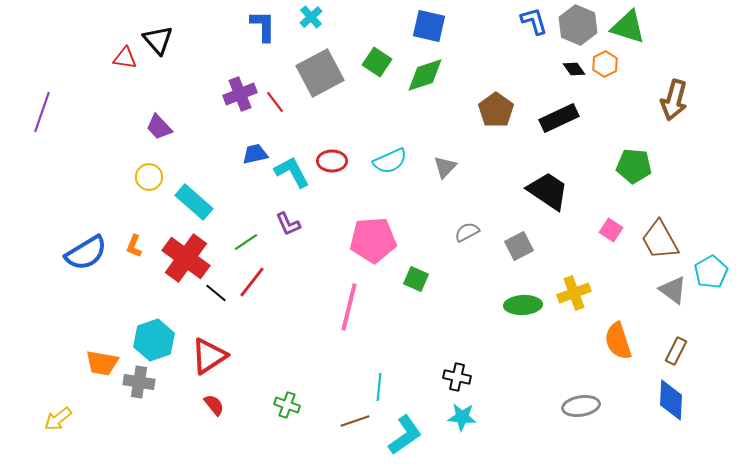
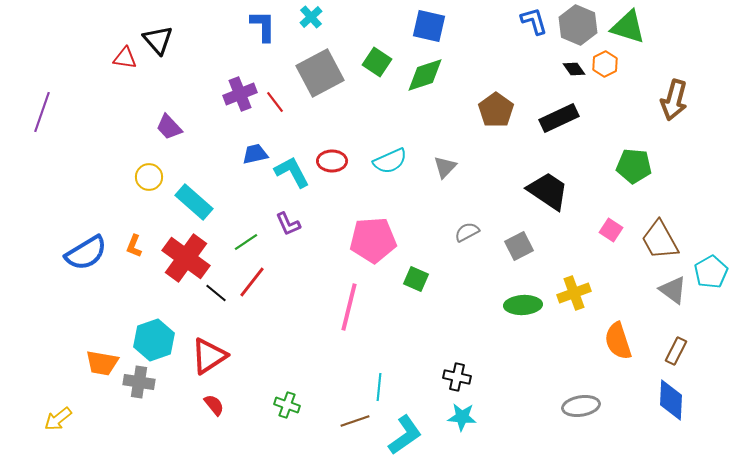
purple trapezoid at (159, 127): moved 10 px right
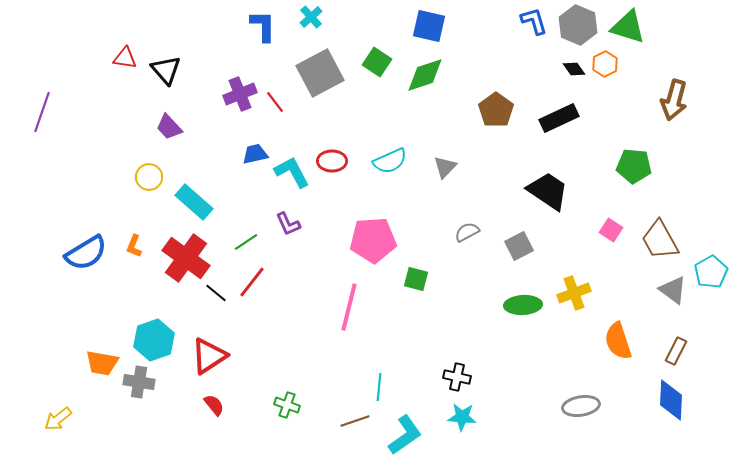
black triangle at (158, 40): moved 8 px right, 30 px down
green square at (416, 279): rotated 10 degrees counterclockwise
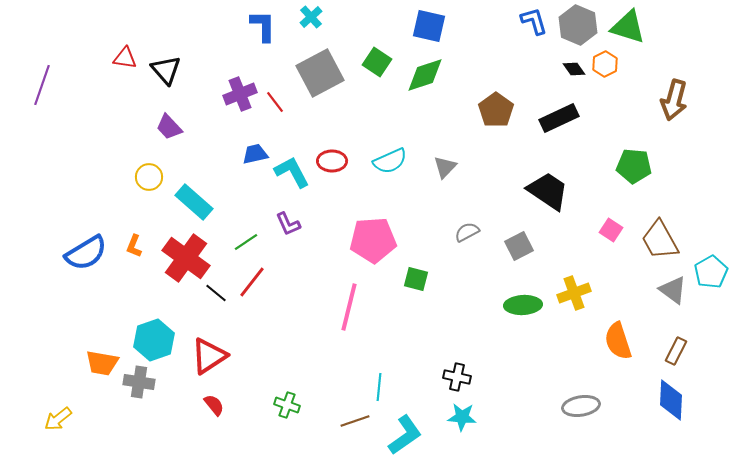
purple line at (42, 112): moved 27 px up
